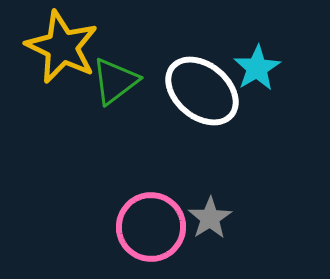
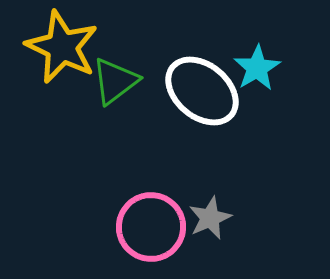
gray star: rotated 9 degrees clockwise
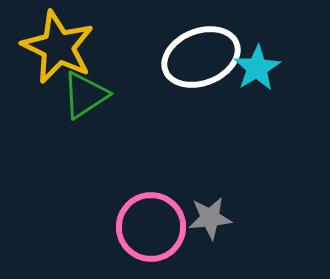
yellow star: moved 4 px left
green triangle: moved 30 px left, 14 px down; rotated 4 degrees clockwise
white ellipse: moved 1 px left, 34 px up; rotated 62 degrees counterclockwise
gray star: rotated 18 degrees clockwise
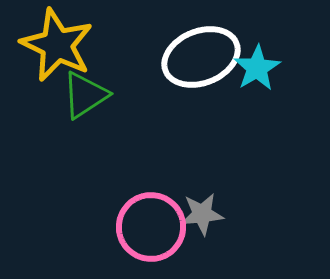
yellow star: moved 1 px left, 2 px up
gray star: moved 8 px left, 4 px up
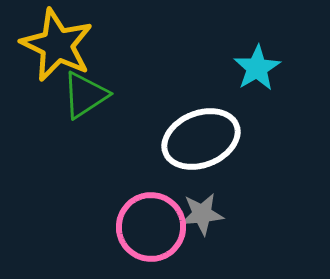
white ellipse: moved 82 px down
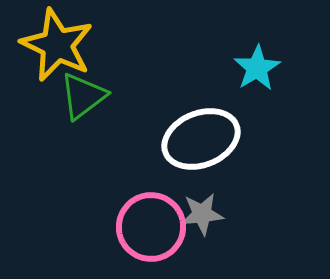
green triangle: moved 2 px left, 1 px down; rotated 4 degrees counterclockwise
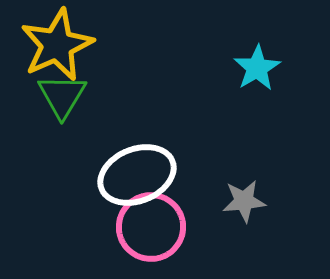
yellow star: rotated 22 degrees clockwise
green triangle: moved 21 px left; rotated 22 degrees counterclockwise
white ellipse: moved 64 px left, 36 px down
gray star: moved 42 px right, 13 px up
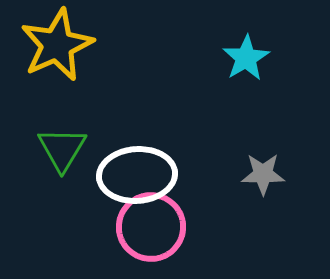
cyan star: moved 11 px left, 10 px up
green triangle: moved 53 px down
white ellipse: rotated 18 degrees clockwise
gray star: moved 19 px right, 27 px up; rotated 6 degrees clockwise
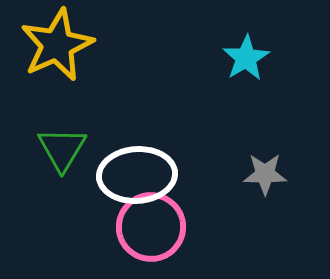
gray star: moved 2 px right
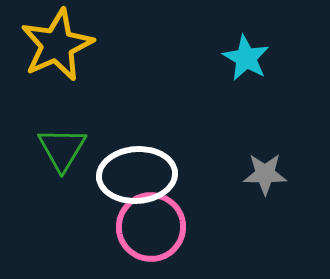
cyan star: rotated 12 degrees counterclockwise
